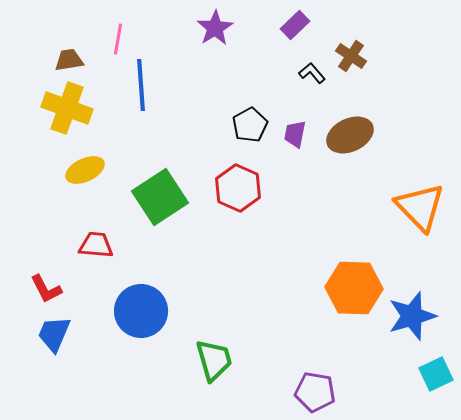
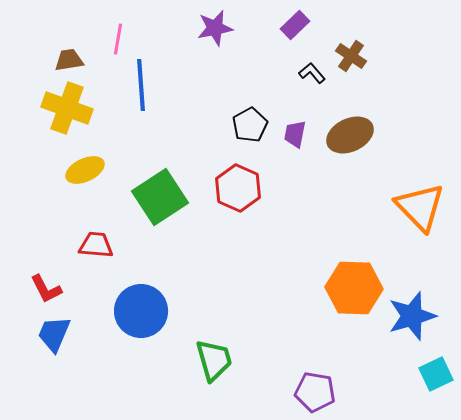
purple star: rotated 21 degrees clockwise
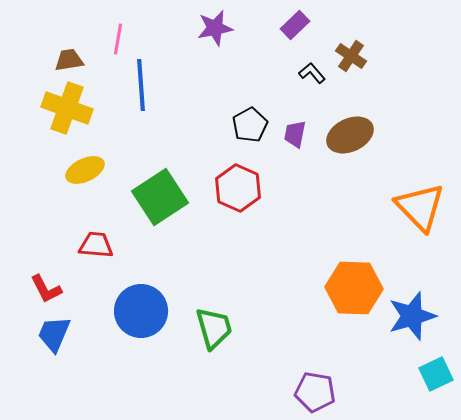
green trapezoid: moved 32 px up
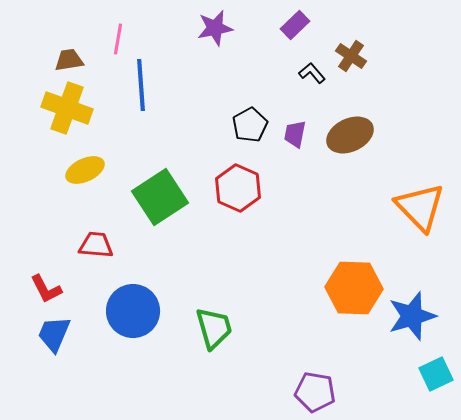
blue circle: moved 8 px left
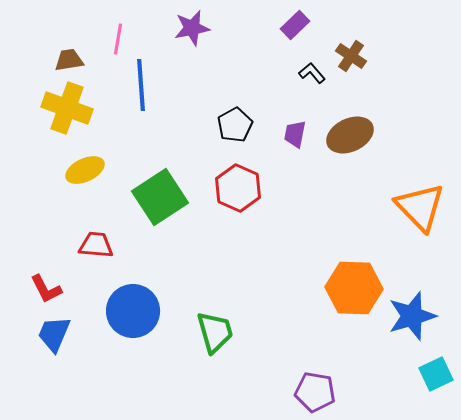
purple star: moved 23 px left
black pentagon: moved 15 px left
green trapezoid: moved 1 px right, 4 px down
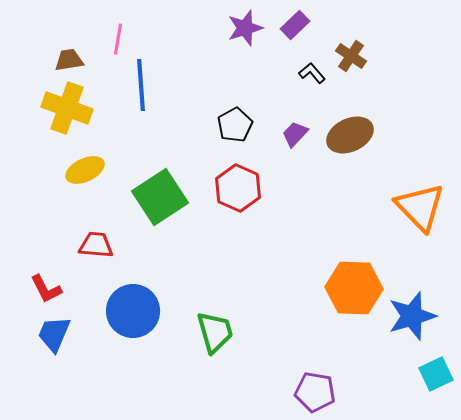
purple star: moved 53 px right; rotated 6 degrees counterclockwise
purple trapezoid: rotated 32 degrees clockwise
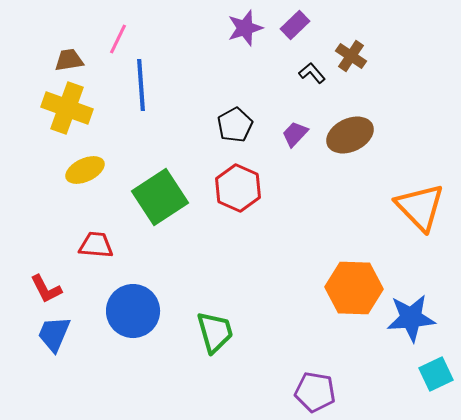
pink line: rotated 16 degrees clockwise
blue star: moved 1 px left, 2 px down; rotated 12 degrees clockwise
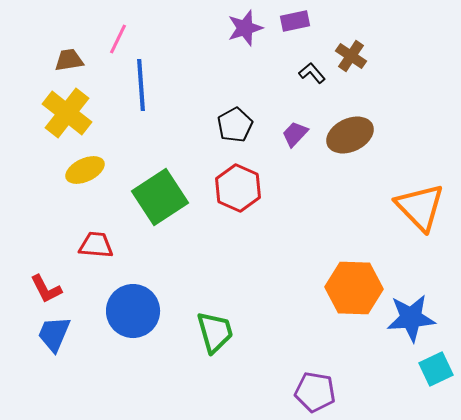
purple rectangle: moved 4 px up; rotated 32 degrees clockwise
yellow cross: moved 5 px down; rotated 18 degrees clockwise
cyan square: moved 5 px up
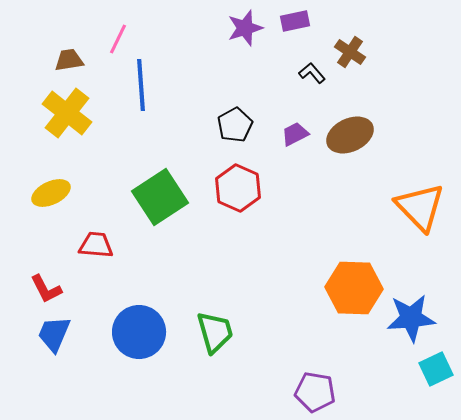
brown cross: moved 1 px left, 4 px up
purple trapezoid: rotated 20 degrees clockwise
yellow ellipse: moved 34 px left, 23 px down
blue circle: moved 6 px right, 21 px down
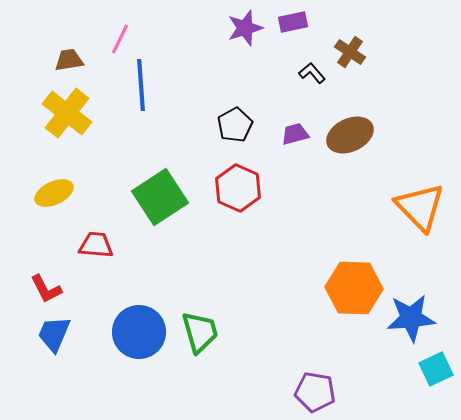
purple rectangle: moved 2 px left, 1 px down
pink line: moved 2 px right
purple trapezoid: rotated 12 degrees clockwise
yellow ellipse: moved 3 px right
green trapezoid: moved 15 px left
